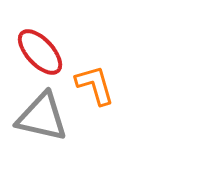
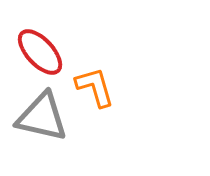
orange L-shape: moved 2 px down
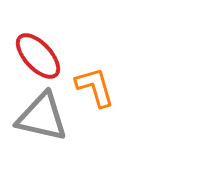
red ellipse: moved 2 px left, 4 px down
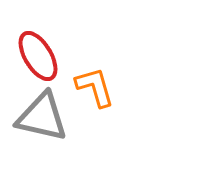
red ellipse: rotated 12 degrees clockwise
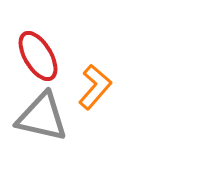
orange L-shape: rotated 57 degrees clockwise
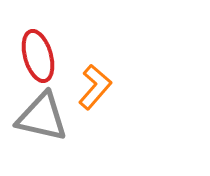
red ellipse: rotated 15 degrees clockwise
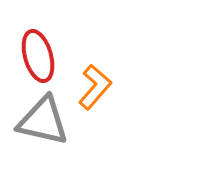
gray triangle: moved 1 px right, 4 px down
